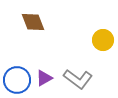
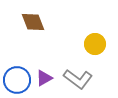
yellow circle: moved 8 px left, 4 px down
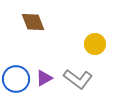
blue circle: moved 1 px left, 1 px up
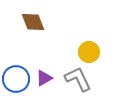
yellow circle: moved 6 px left, 8 px down
gray L-shape: rotated 152 degrees counterclockwise
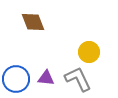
purple triangle: moved 2 px right; rotated 36 degrees clockwise
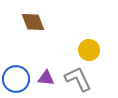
yellow circle: moved 2 px up
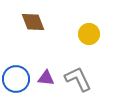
yellow circle: moved 16 px up
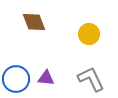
brown diamond: moved 1 px right
gray L-shape: moved 13 px right
